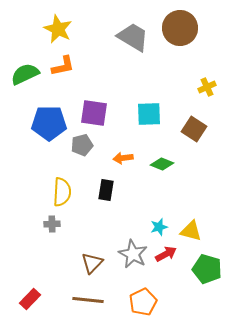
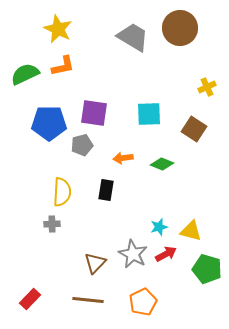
brown triangle: moved 3 px right
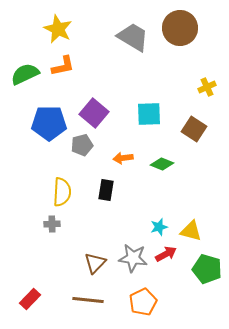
purple square: rotated 32 degrees clockwise
gray star: moved 4 px down; rotated 20 degrees counterclockwise
